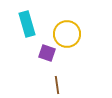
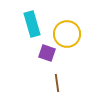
cyan rectangle: moved 5 px right
brown line: moved 2 px up
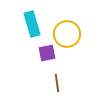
purple square: rotated 30 degrees counterclockwise
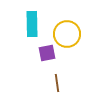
cyan rectangle: rotated 15 degrees clockwise
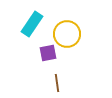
cyan rectangle: rotated 35 degrees clockwise
purple square: moved 1 px right
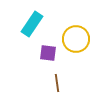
yellow circle: moved 9 px right, 5 px down
purple square: rotated 18 degrees clockwise
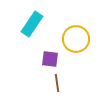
purple square: moved 2 px right, 6 px down
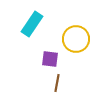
brown line: rotated 18 degrees clockwise
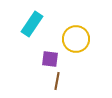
brown line: moved 2 px up
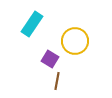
yellow circle: moved 1 px left, 2 px down
purple square: rotated 24 degrees clockwise
